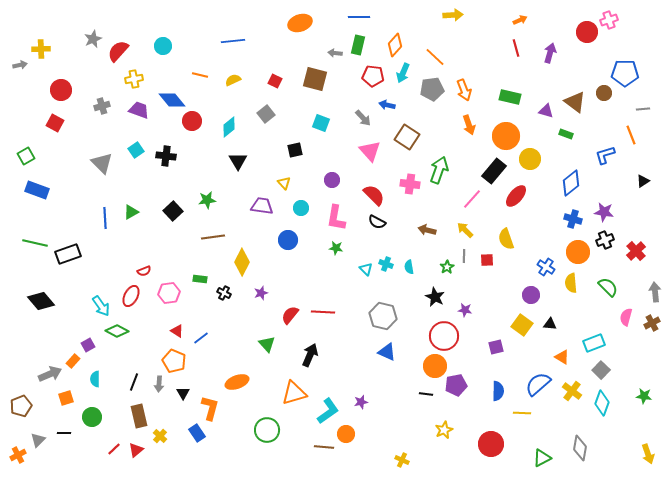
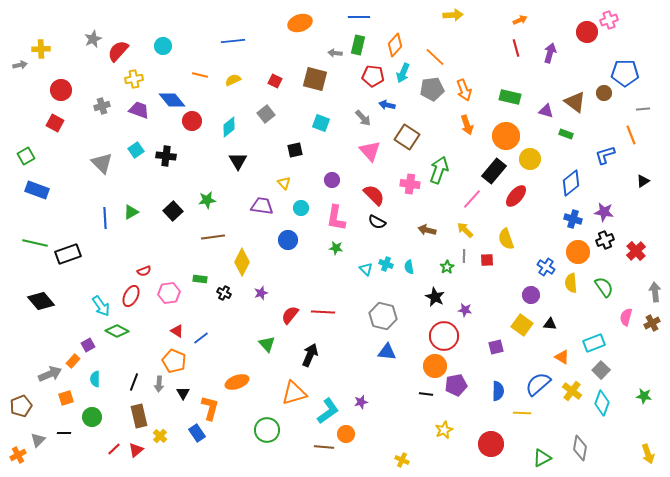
orange arrow at (469, 125): moved 2 px left
green semicircle at (608, 287): moved 4 px left; rotated 10 degrees clockwise
blue triangle at (387, 352): rotated 18 degrees counterclockwise
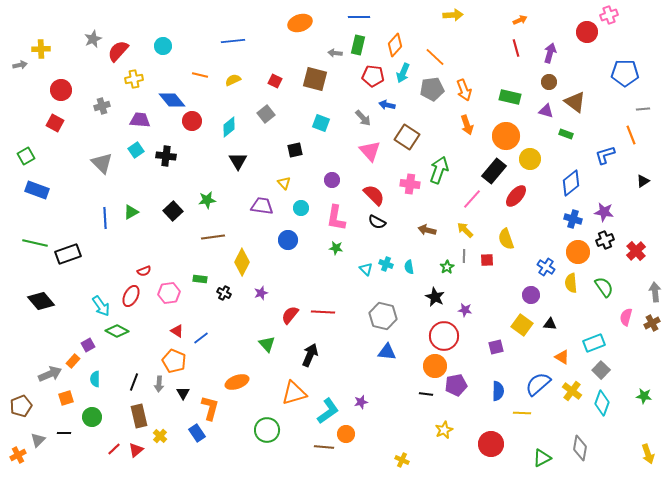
pink cross at (609, 20): moved 5 px up
brown circle at (604, 93): moved 55 px left, 11 px up
purple trapezoid at (139, 110): moved 1 px right, 10 px down; rotated 15 degrees counterclockwise
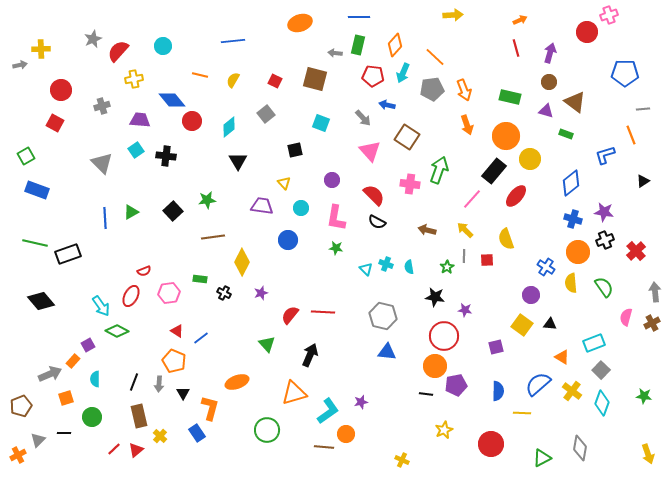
yellow semicircle at (233, 80): rotated 35 degrees counterclockwise
black star at (435, 297): rotated 18 degrees counterclockwise
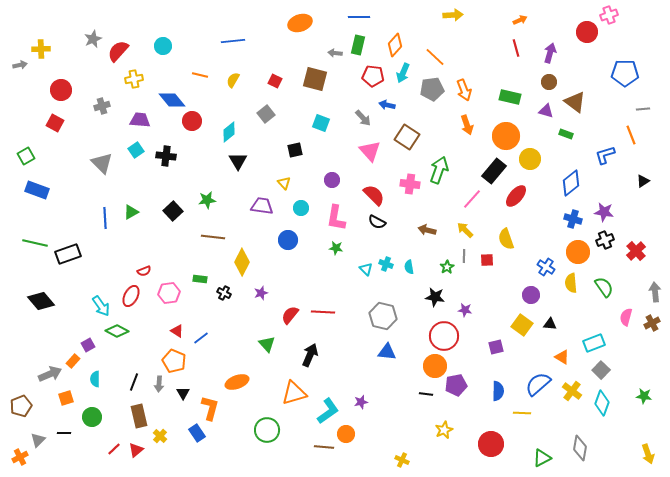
cyan diamond at (229, 127): moved 5 px down
brown line at (213, 237): rotated 15 degrees clockwise
orange cross at (18, 455): moved 2 px right, 2 px down
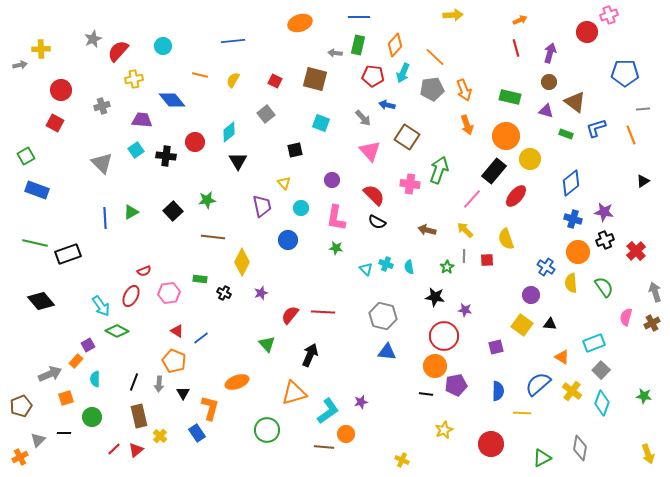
purple trapezoid at (140, 120): moved 2 px right
red circle at (192, 121): moved 3 px right, 21 px down
blue L-shape at (605, 155): moved 9 px left, 27 px up
purple trapezoid at (262, 206): rotated 70 degrees clockwise
gray arrow at (655, 292): rotated 12 degrees counterclockwise
orange rectangle at (73, 361): moved 3 px right
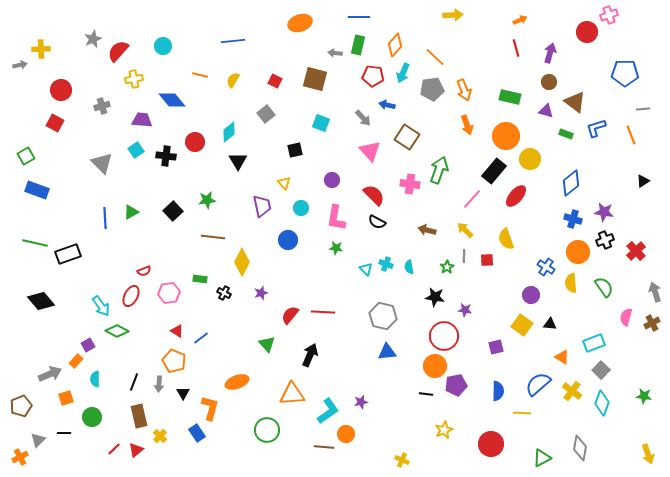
blue triangle at (387, 352): rotated 12 degrees counterclockwise
orange triangle at (294, 393): moved 2 px left, 1 px down; rotated 12 degrees clockwise
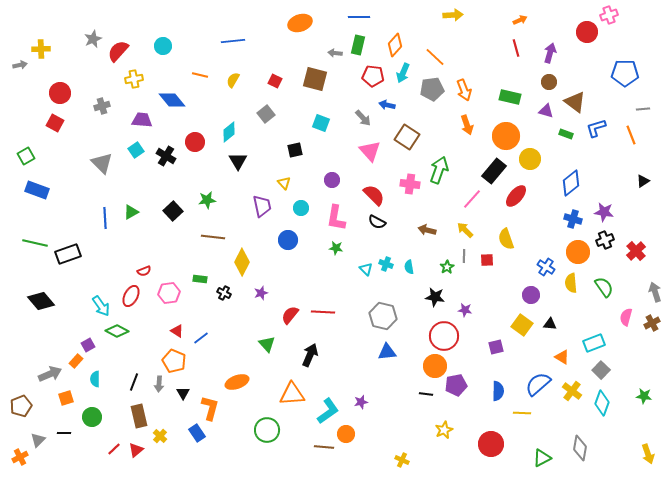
red circle at (61, 90): moved 1 px left, 3 px down
black cross at (166, 156): rotated 24 degrees clockwise
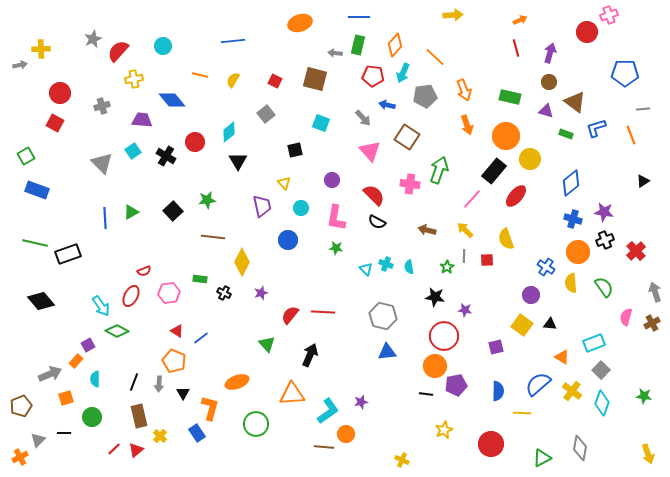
gray pentagon at (432, 89): moved 7 px left, 7 px down
cyan square at (136, 150): moved 3 px left, 1 px down
green circle at (267, 430): moved 11 px left, 6 px up
